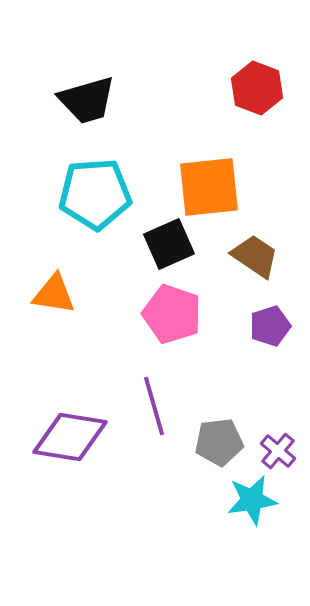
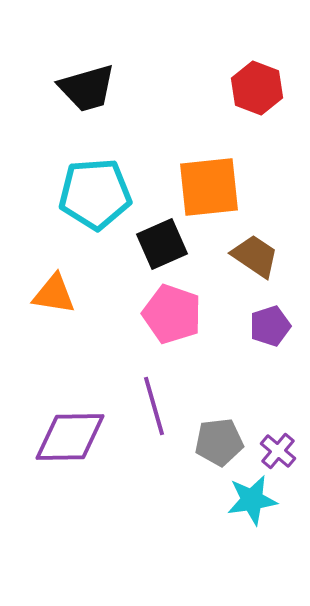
black trapezoid: moved 12 px up
black square: moved 7 px left
purple diamond: rotated 10 degrees counterclockwise
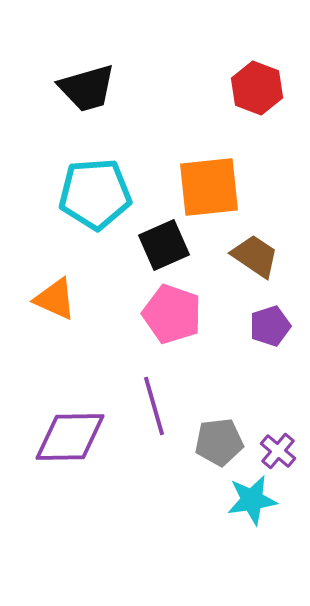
black square: moved 2 px right, 1 px down
orange triangle: moved 1 px right, 5 px down; rotated 15 degrees clockwise
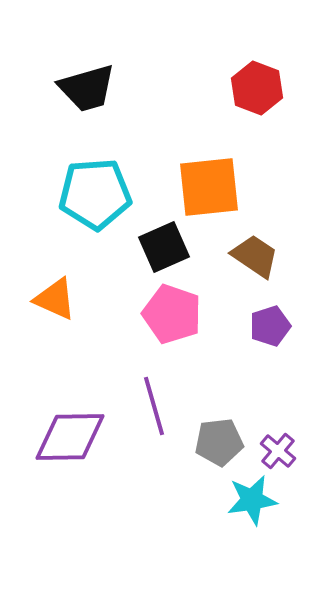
black square: moved 2 px down
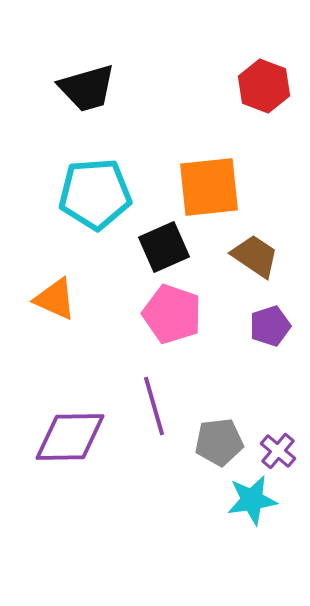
red hexagon: moved 7 px right, 2 px up
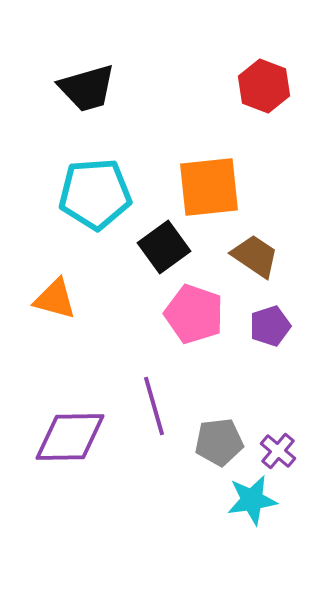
black square: rotated 12 degrees counterclockwise
orange triangle: rotated 9 degrees counterclockwise
pink pentagon: moved 22 px right
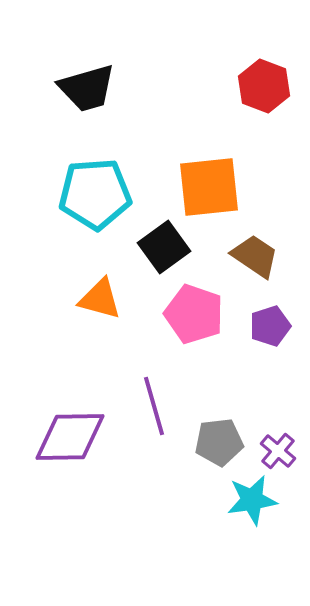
orange triangle: moved 45 px right
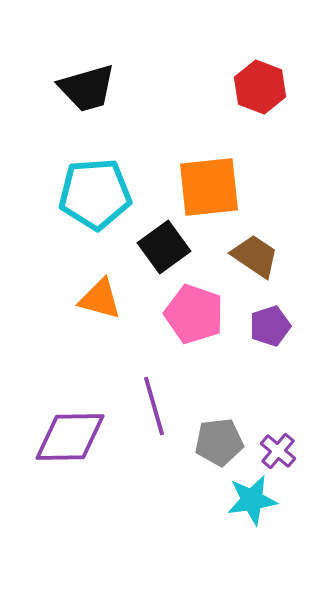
red hexagon: moved 4 px left, 1 px down
